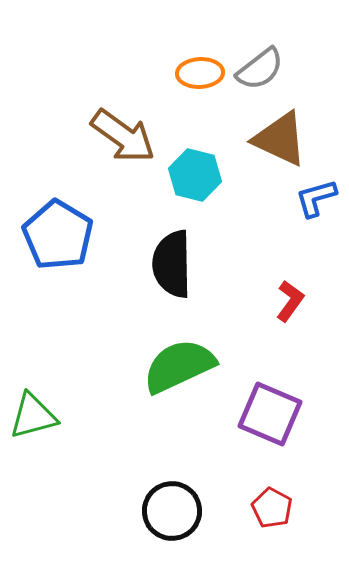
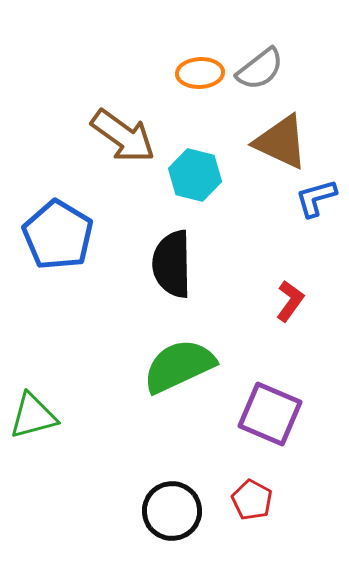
brown triangle: moved 1 px right, 3 px down
red pentagon: moved 20 px left, 8 px up
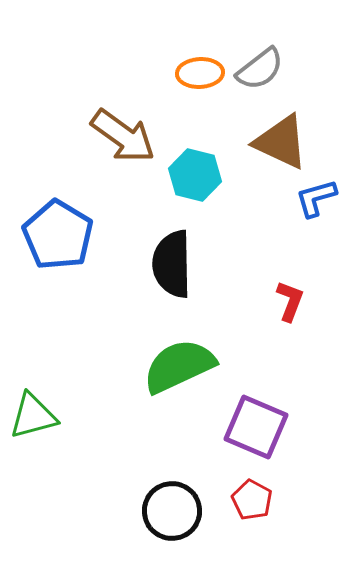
red L-shape: rotated 15 degrees counterclockwise
purple square: moved 14 px left, 13 px down
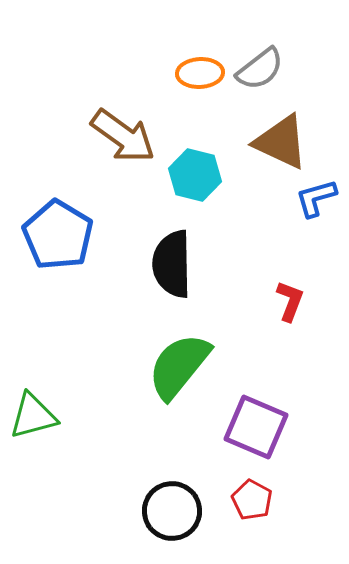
green semicircle: rotated 26 degrees counterclockwise
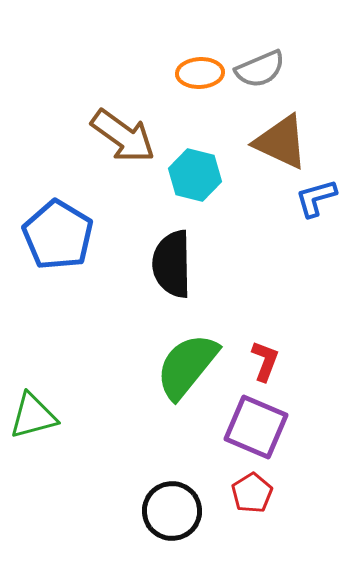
gray semicircle: rotated 15 degrees clockwise
red L-shape: moved 25 px left, 60 px down
green semicircle: moved 8 px right
red pentagon: moved 7 px up; rotated 12 degrees clockwise
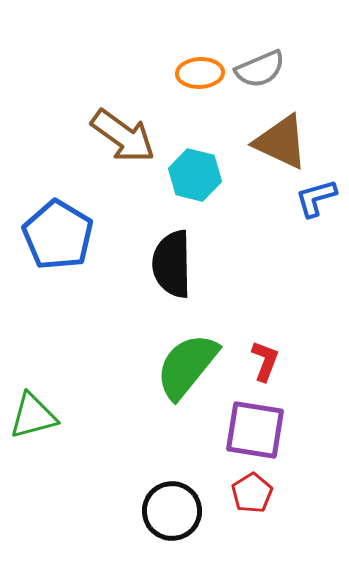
purple square: moved 1 px left, 3 px down; rotated 14 degrees counterclockwise
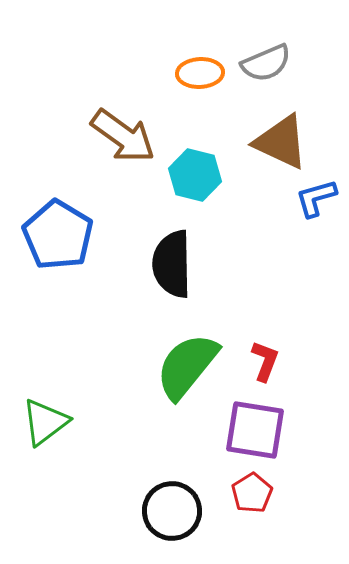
gray semicircle: moved 6 px right, 6 px up
green triangle: moved 12 px right, 6 px down; rotated 22 degrees counterclockwise
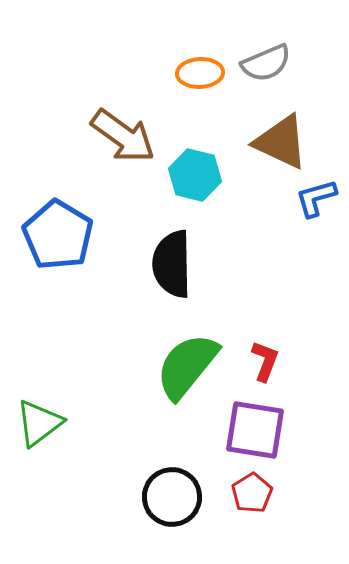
green triangle: moved 6 px left, 1 px down
black circle: moved 14 px up
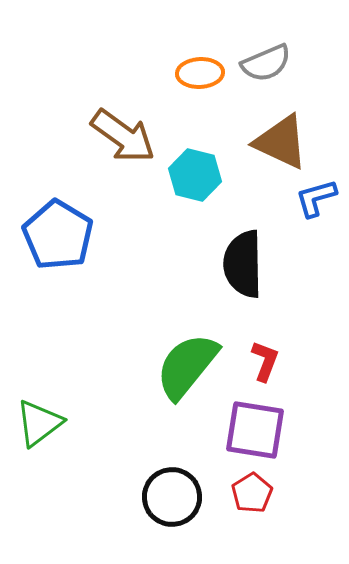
black semicircle: moved 71 px right
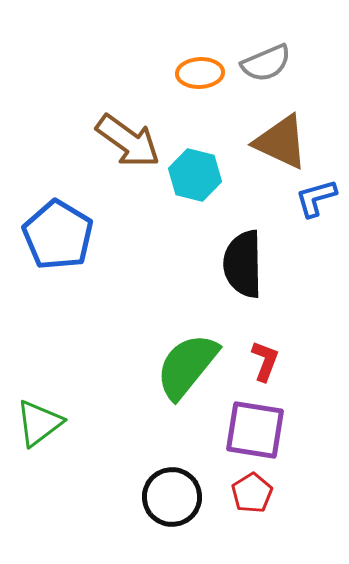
brown arrow: moved 5 px right, 5 px down
